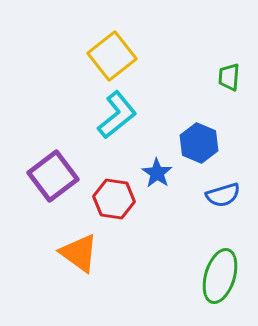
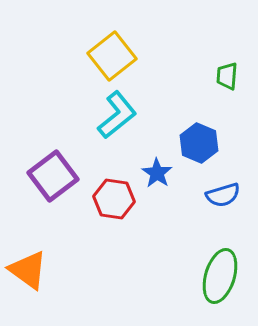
green trapezoid: moved 2 px left, 1 px up
orange triangle: moved 51 px left, 17 px down
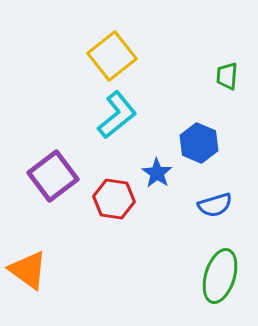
blue semicircle: moved 8 px left, 10 px down
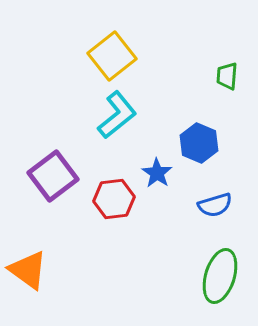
red hexagon: rotated 15 degrees counterclockwise
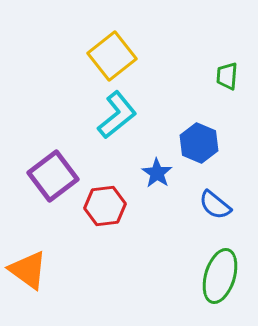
red hexagon: moved 9 px left, 7 px down
blue semicircle: rotated 56 degrees clockwise
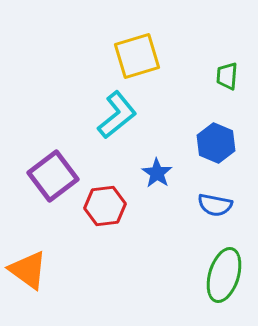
yellow square: moved 25 px right; rotated 21 degrees clockwise
blue hexagon: moved 17 px right
blue semicircle: rotated 28 degrees counterclockwise
green ellipse: moved 4 px right, 1 px up
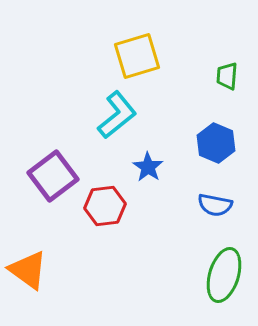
blue star: moved 9 px left, 6 px up
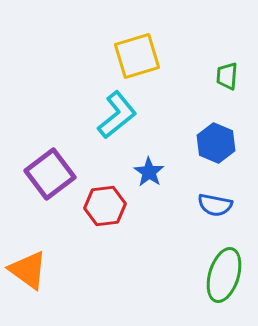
blue star: moved 1 px right, 5 px down
purple square: moved 3 px left, 2 px up
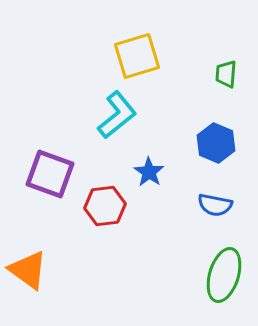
green trapezoid: moved 1 px left, 2 px up
purple square: rotated 33 degrees counterclockwise
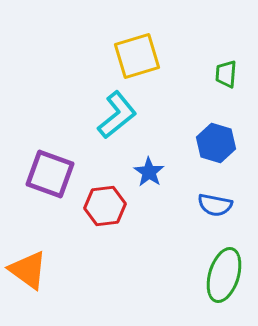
blue hexagon: rotated 6 degrees counterclockwise
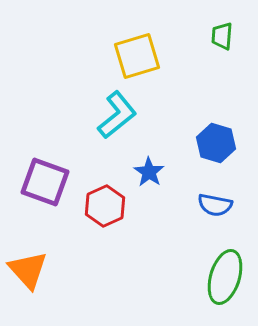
green trapezoid: moved 4 px left, 38 px up
purple square: moved 5 px left, 8 px down
red hexagon: rotated 18 degrees counterclockwise
orange triangle: rotated 12 degrees clockwise
green ellipse: moved 1 px right, 2 px down
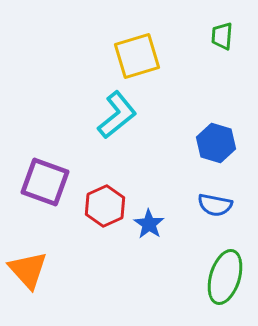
blue star: moved 52 px down
